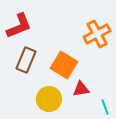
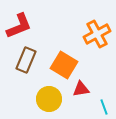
cyan line: moved 1 px left
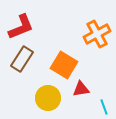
red L-shape: moved 2 px right, 1 px down
brown rectangle: moved 4 px left, 1 px up; rotated 10 degrees clockwise
yellow circle: moved 1 px left, 1 px up
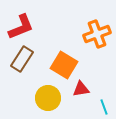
orange cross: rotated 8 degrees clockwise
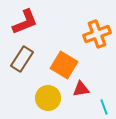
red L-shape: moved 4 px right, 5 px up
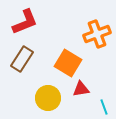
orange square: moved 4 px right, 2 px up
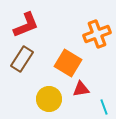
red L-shape: moved 1 px right, 3 px down
yellow circle: moved 1 px right, 1 px down
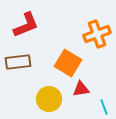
brown rectangle: moved 4 px left, 3 px down; rotated 50 degrees clockwise
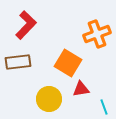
red L-shape: rotated 24 degrees counterclockwise
